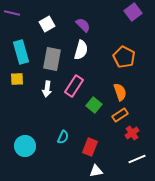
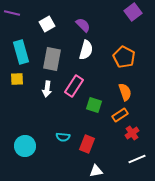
white semicircle: moved 5 px right
orange semicircle: moved 5 px right
green square: rotated 21 degrees counterclockwise
cyan semicircle: rotated 72 degrees clockwise
red rectangle: moved 3 px left, 3 px up
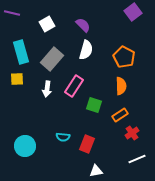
gray rectangle: rotated 30 degrees clockwise
orange semicircle: moved 4 px left, 6 px up; rotated 18 degrees clockwise
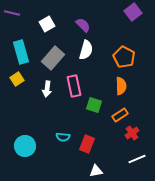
gray rectangle: moved 1 px right, 1 px up
yellow square: rotated 32 degrees counterclockwise
pink rectangle: rotated 45 degrees counterclockwise
